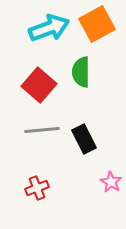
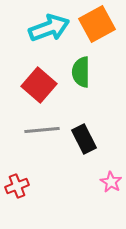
red cross: moved 20 px left, 2 px up
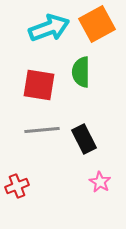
red square: rotated 32 degrees counterclockwise
pink star: moved 11 px left
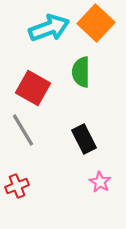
orange square: moved 1 px left, 1 px up; rotated 18 degrees counterclockwise
red square: moved 6 px left, 3 px down; rotated 20 degrees clockwise
gray line: moved 19 px left; rotated 64 degrees clockwise
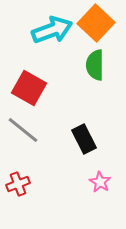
cyan arrow: moved 3 px right, 2 px down
green semicircle: moved 14 px right, 7 px up
red square: moved 4 px left
gray line: rotated 20 degrees counterclockwise
red cross: moved 1 px right, 2 px up
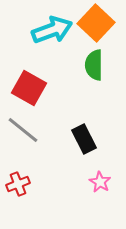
green semicircle: moved 1 px left
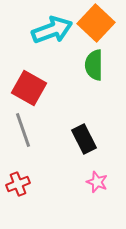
gray line: rotated 32 degrees clockwise
pink star: moved 3 px left; rotated 10 degrees counterclockwise
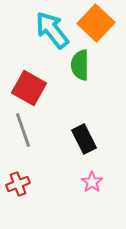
cyan arrow: rotated 108 degrees counterclockwise
green semicircle: moved 14 px left
pink star: moved 5 px left; rotated 15 degrees clockwise
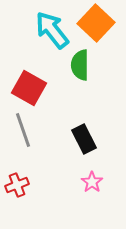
red cross: moved 1 px left, 1 px down
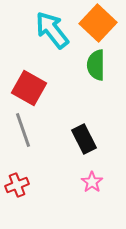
orange square: moved 2 px right
green semicircle: moved 16 px right
